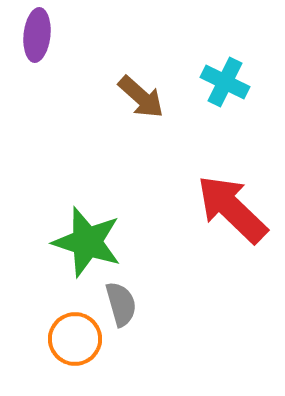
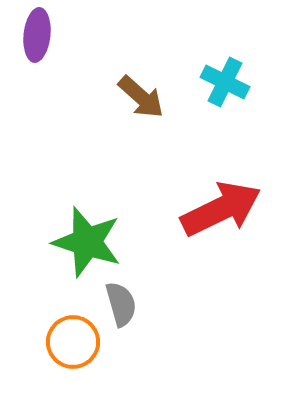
red arrow: moved 11 px left; rotated 110 degrees clockwise
orange circle: moved 2 px left, 3 px down
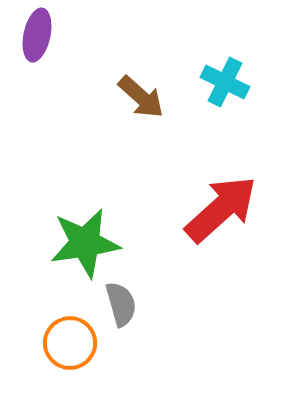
purple ellipse: rotated 6 degrees clockwise
red arrow: rotated 16 degrees counterclockwise
green star: moved 2 px left, 1 px down; rotated 26 degrees counterclockwise
orange circle: moved 3 px left, 1 px down
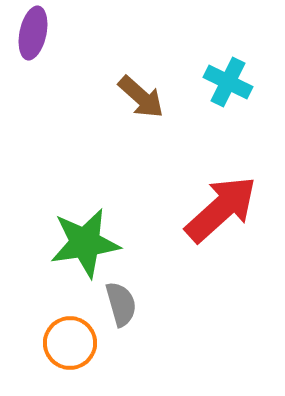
purple ellipse: moved 4 px left, 2 px up
cyan cross: moved 3 px right
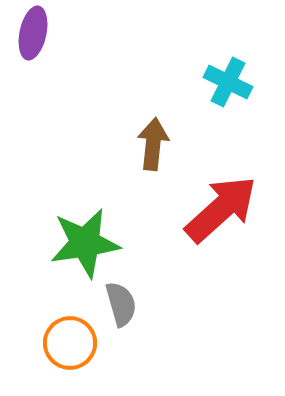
brown arrow: moved 12 px right, 47 px down; rotated 126 degrees counterclockwise
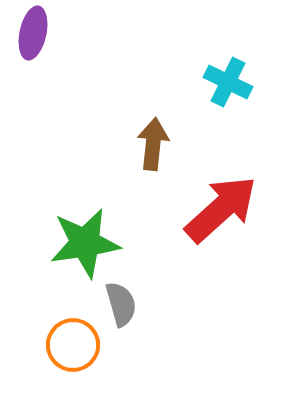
orange circle: moved 3 px right, 2 px down
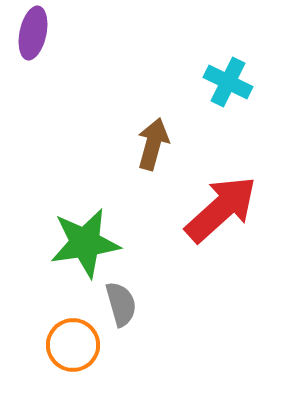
brown arrow: rotated 9 degrees clockwise
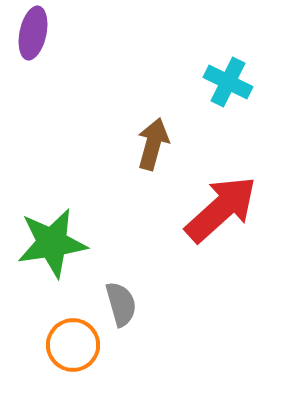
green star: moved 33 px left
